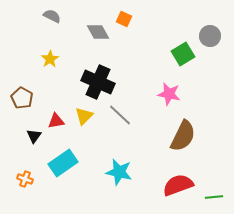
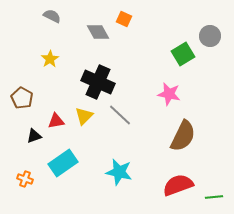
black triangle: rotated 35 degrees clockwise
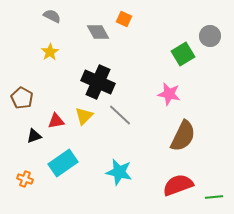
yellow star: moved 7 px up
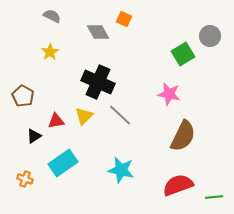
brown pentagon: moved 1 px right, 2 px up
black triangle: rotated 14 degrees counterclockwise
cyan star: moved 2 px right, 2 px up
